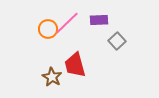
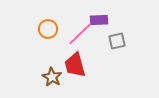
pink line: moved 13 px right, 11 px down
gray square: rotated 30 degrees clockwise
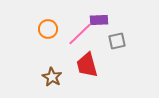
red trapezoid: moved 12 px right
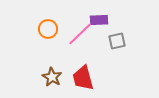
red trapezoid: moved 4 px left, 13 px down
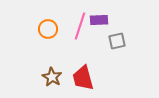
pink line: moved 8 px up; rotated 28 degrees counterclockwise
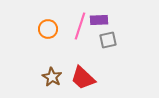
gray square: moved 9 px left, 1 px up
red trapezoid: rotated 32 degrees counterclockwise
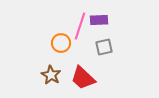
orange circle: moved 13 px right, 14 px down
gray square: moved 4 px left, 7 px down
brown star: moved 1 px left, 2 px up
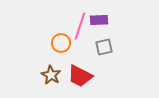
red trapezoid: moved 3 px left, 2 px up; rotated 16 degrees counterclockwise
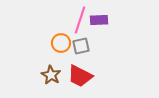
pink line: moved 6 px up
gray square: moved 23 px left, 1 px up
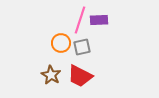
gray square: moved 1 px right, 1 px down
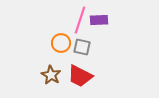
gray square: rotated 24 degrees clockwise
